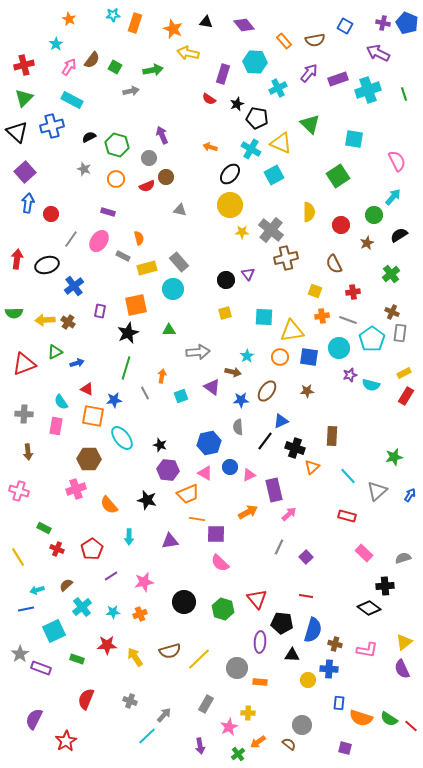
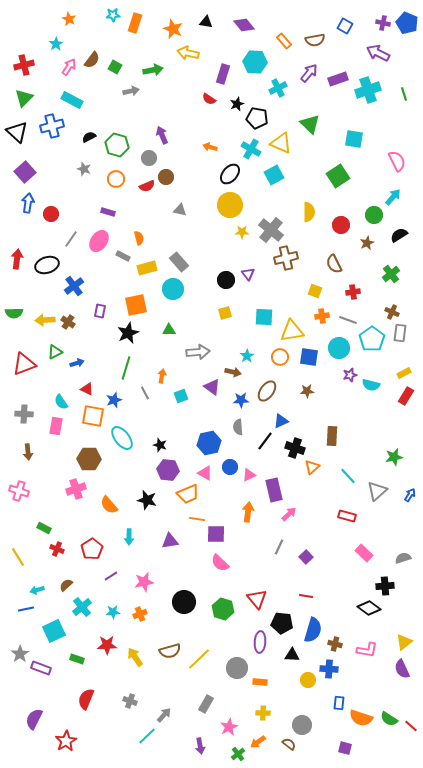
blue star at (114, 400): rotated 14 degrees counterclockwise
orange arrow at (248, 512): rotated 54 degrees counterclockwise
yellow cross at (248, 713): moved 15 px right
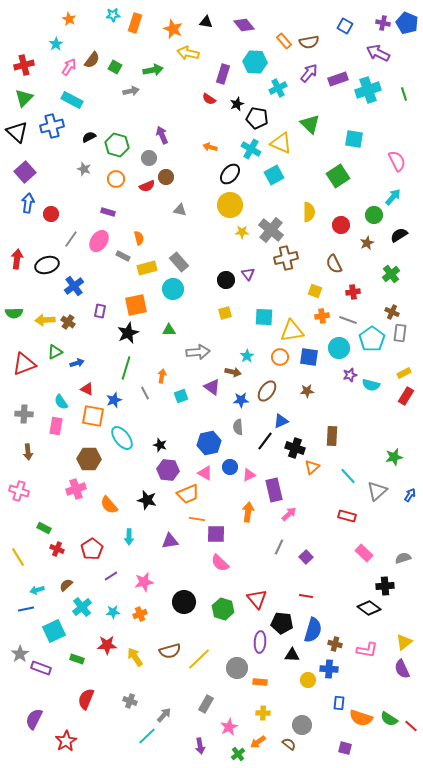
brown semicircle at (315, 40): moved 6 px left, 2 px down
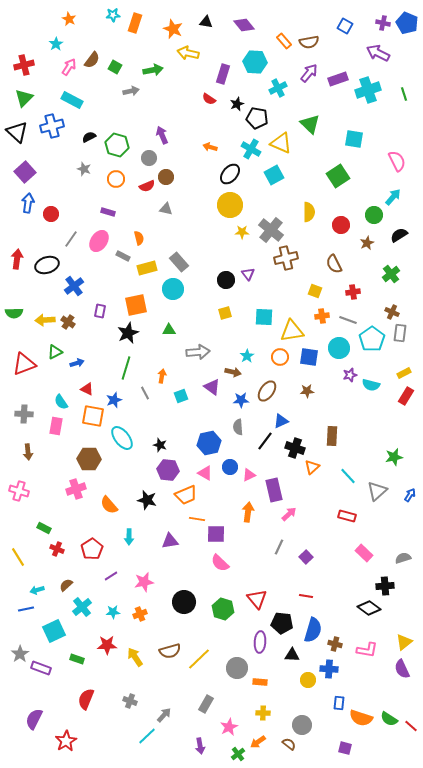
gray triangle at (180, 210): moved 14 px left, 1 px up
orange trapezoid at (188, 494): moved 2 px left, 1 px down
